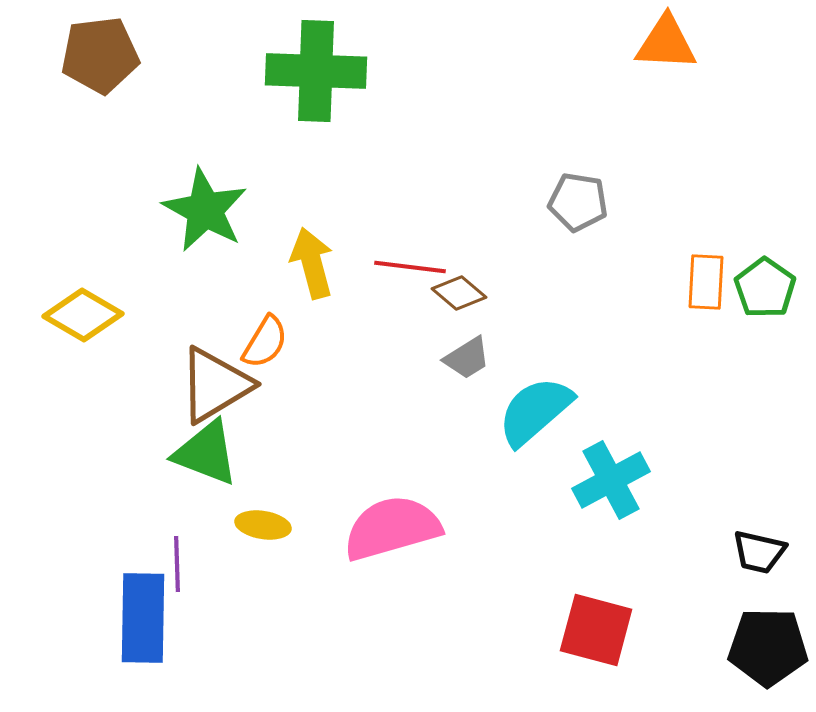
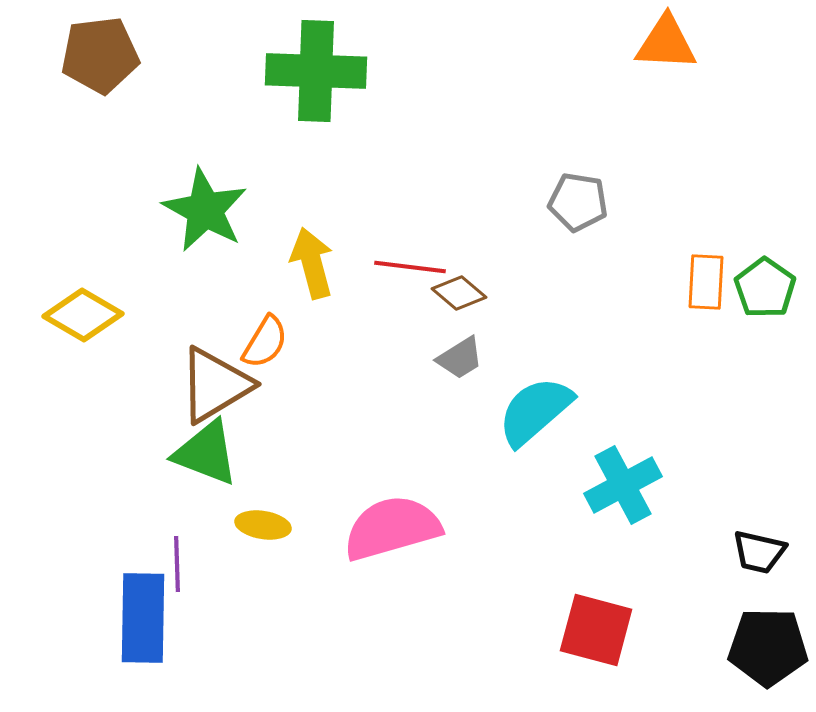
gray trapezoid: moved 7 px left
cyan cross: moved 12 px right, 5 px down
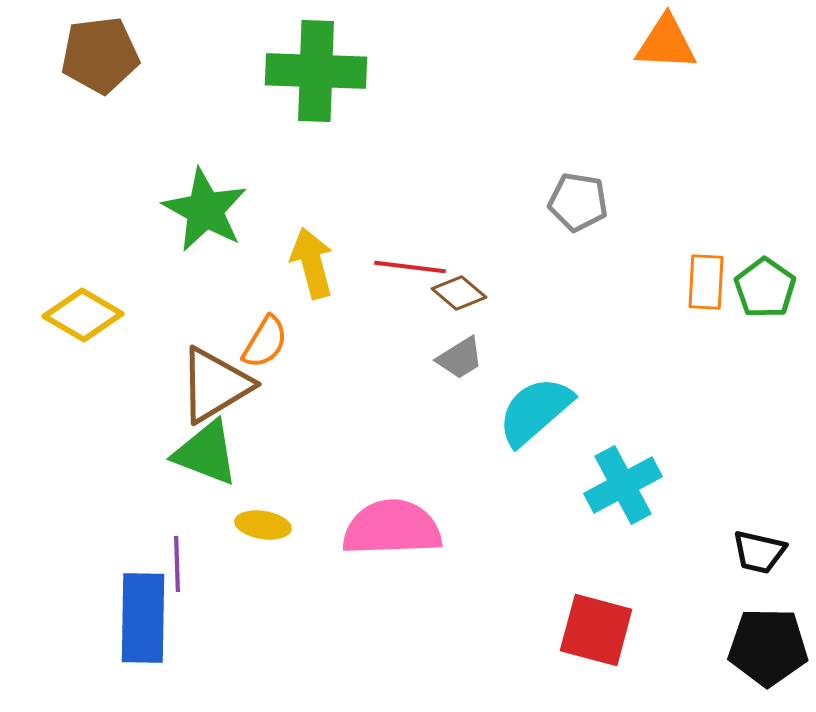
pink semicircle: rotated 14 degrees clockwise
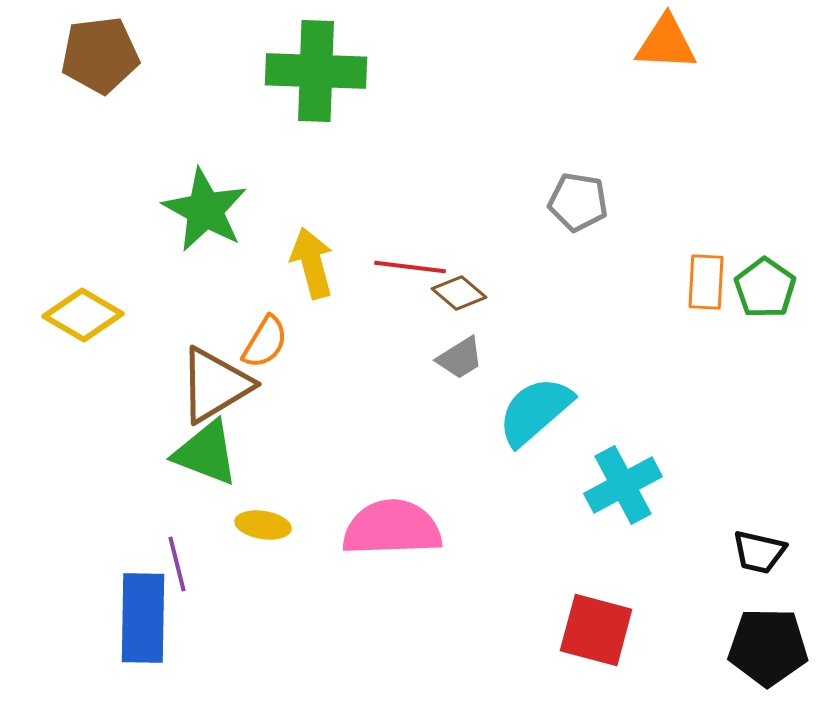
purple line: rotated 12 degrees counterclockwise
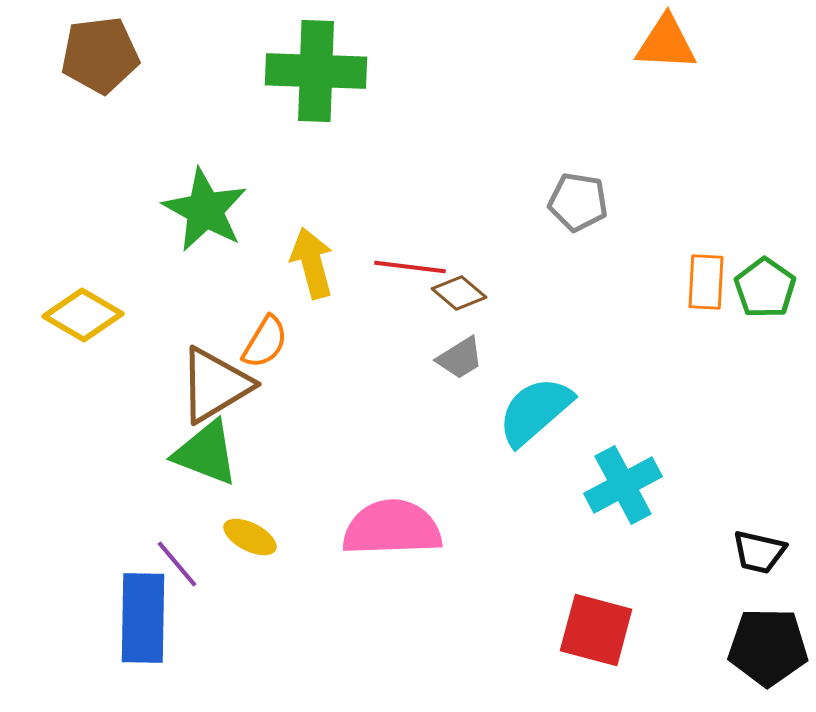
yellow ellipse: moved 13 px left, 12 px down; rotated 18 degrees clockwise
purple line: rotated 26 degrees counterclockwise
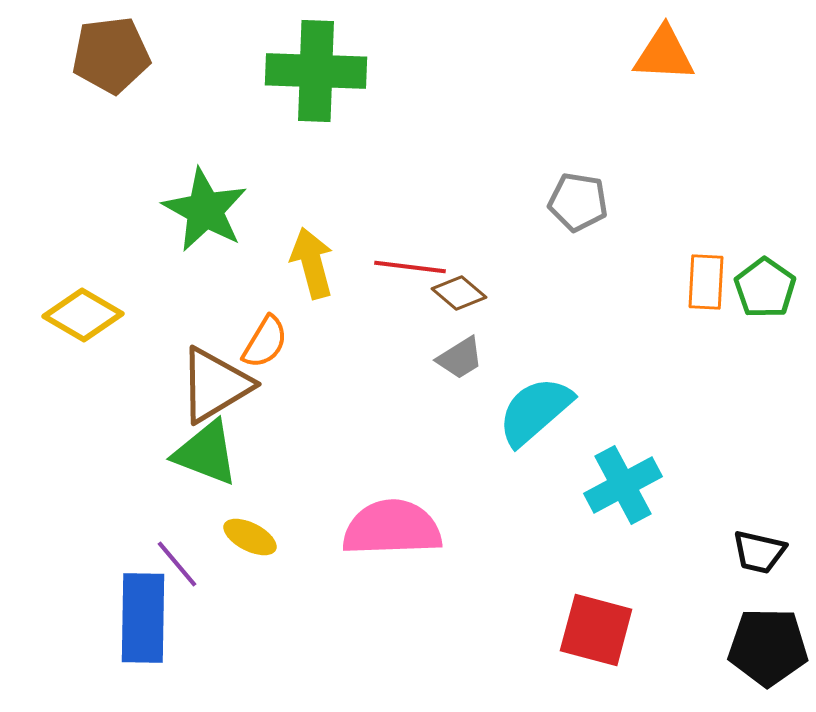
orange triangle: moved 2 px left, 11 px down
brown pentagon: moved 11 px right
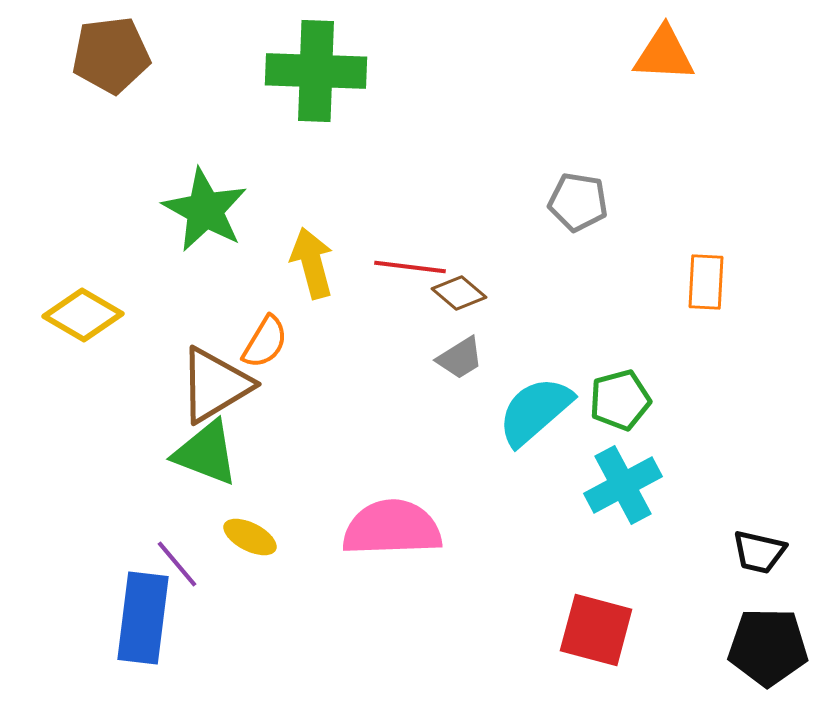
green pentagon: moved 145 px left, 112 px down; rotated 22 degrees clockwise
blue rectangle: rotated 6 degrees clockwise
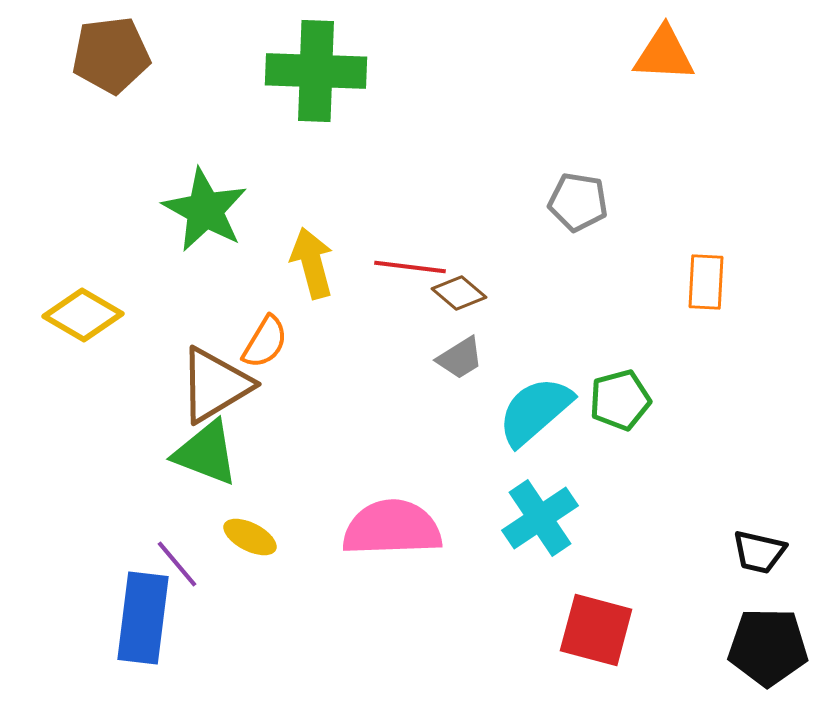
cyan cross: moved 83 px left, 33 px down; rotated 6 degrees counterclockwise
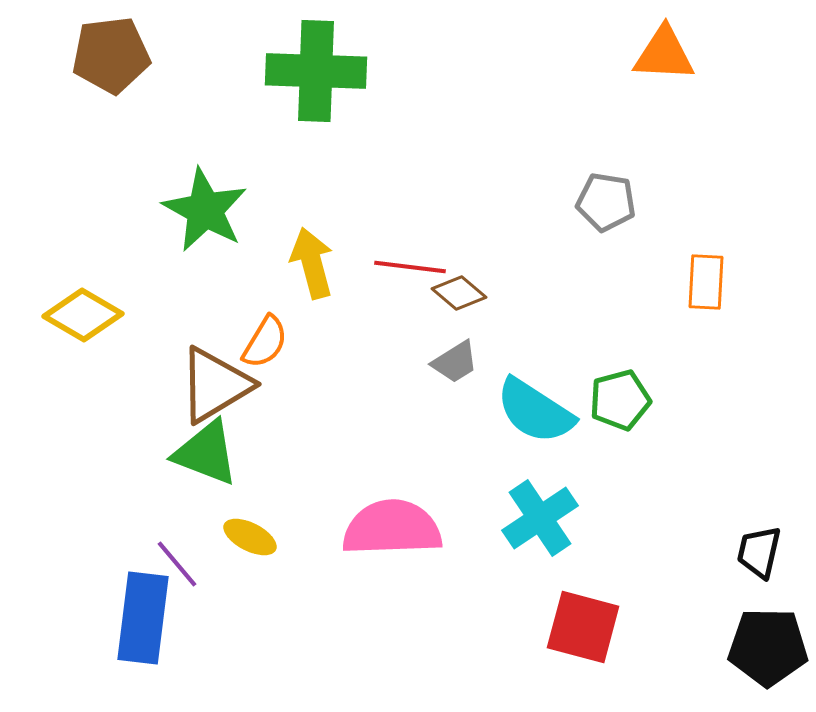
gray pentagon: moved 28 px right
gray trapezoid: moved 5 px left, 4 px down
cyan semicircle: rotated 106 degrees counterclockwise
black trapezoid: rotated 90 degrees clockwise
red square: moved 13 px left, 3 px up
